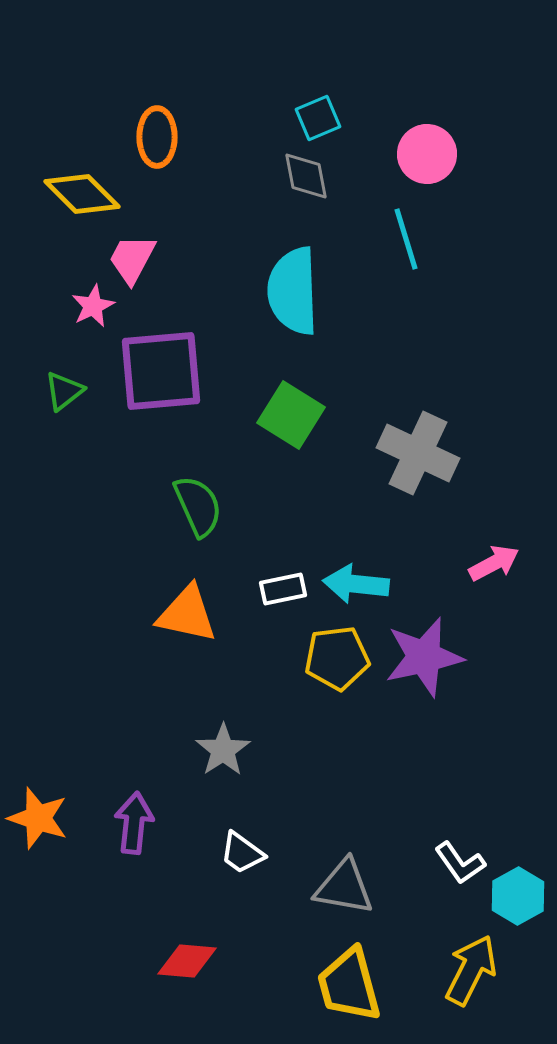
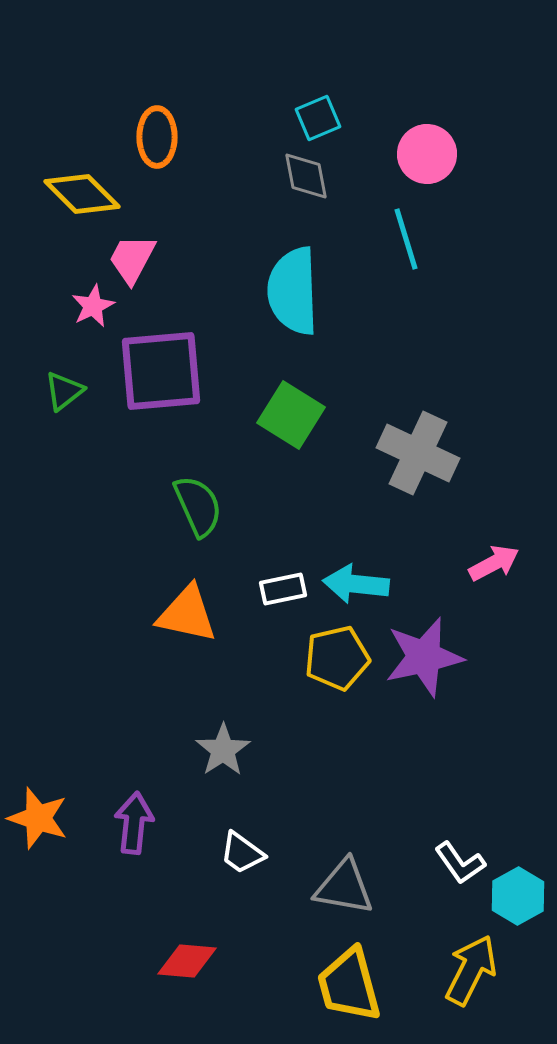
yellow pentagon: rotated 6 degrees counterclockwise
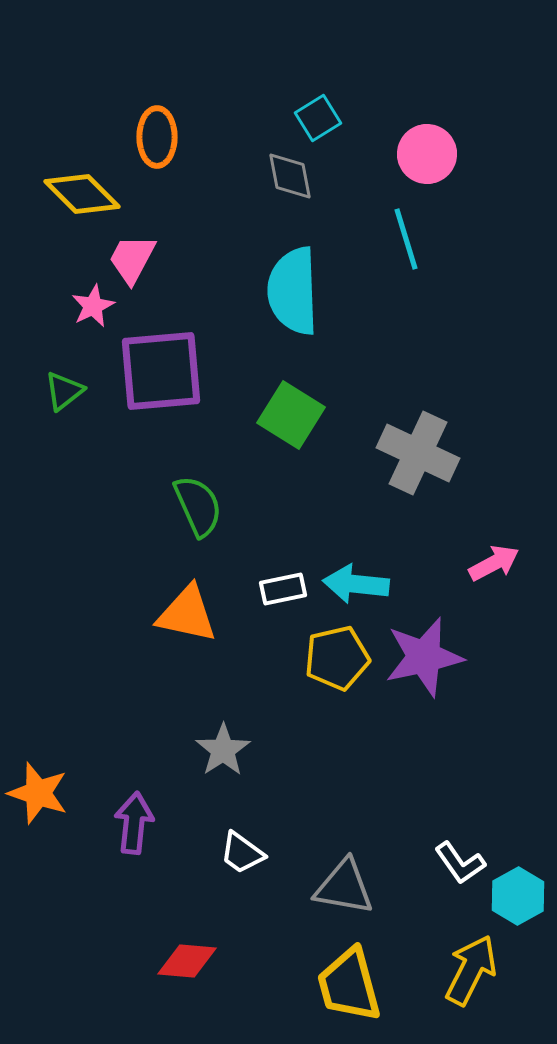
cyan square: rotated 9 degrees counterclockwise
gray diamond: moved 16 px left
orange star: moved 25 px up
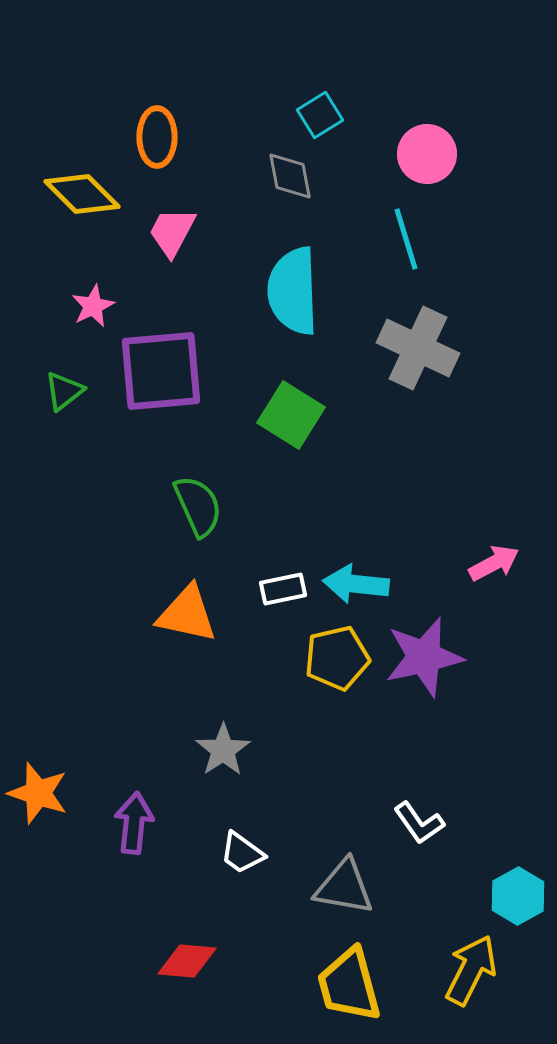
cyan square: moved 2 px right, 3 px up
pink trapezoid: moved 40 px right, 27 px up
gray cross: moved 105 px up
white L-shape: moved 41 px left, 40 px up
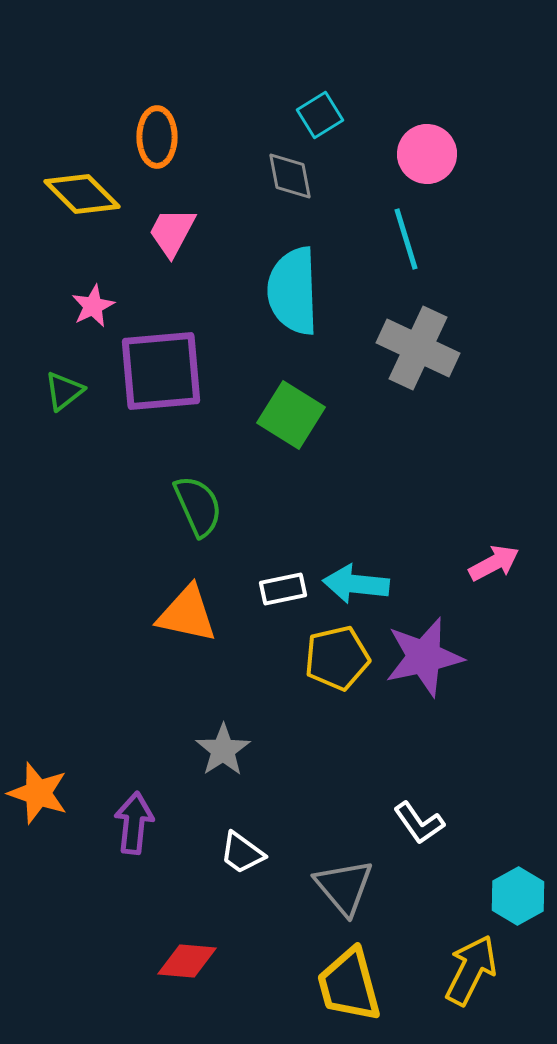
gray triangle: rotated 40 degrees clockwise
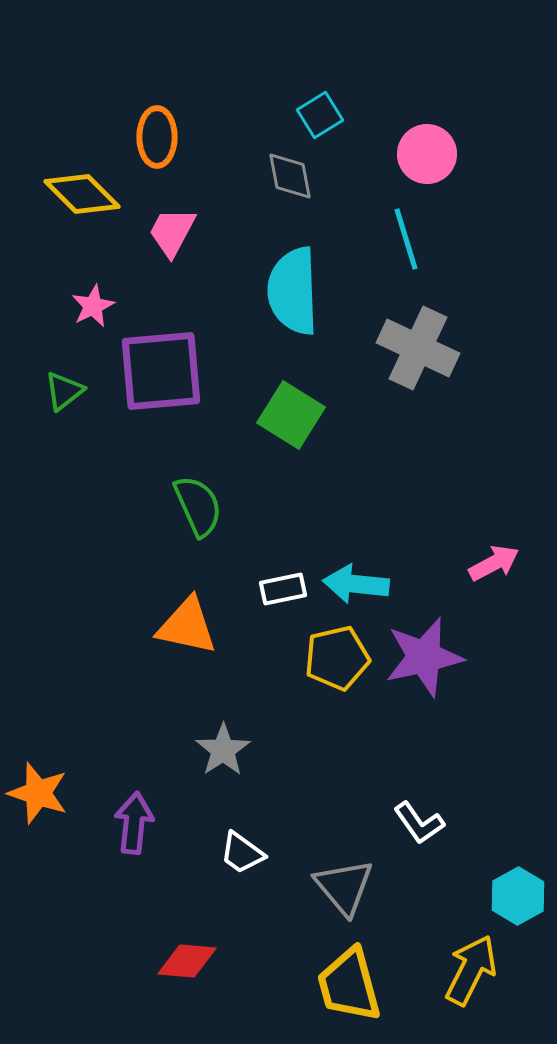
orange triangle: moved 12 px down
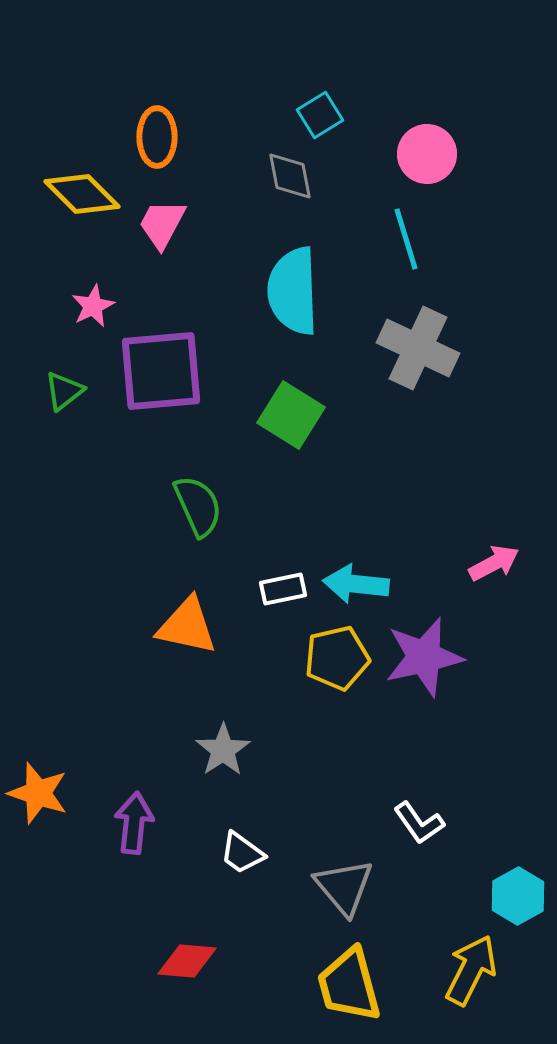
pink trapezoid: moved 10 px left, 8 px up
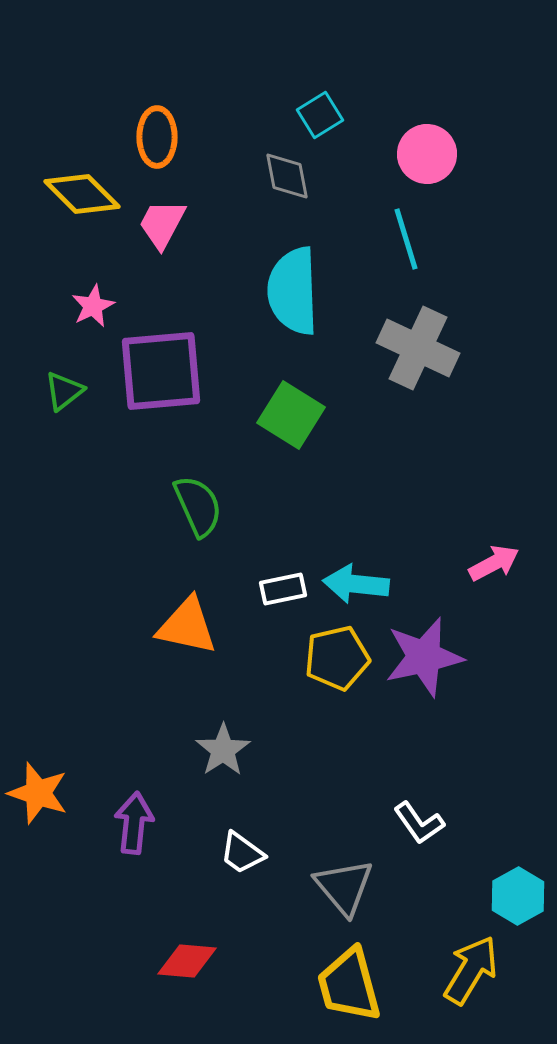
gray diamond: moved 3 px left
yellow arrow: rotated 4 degrees clockwise
